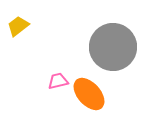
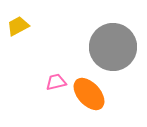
yellow trapezoid: rotated 10 degrees clockwise
pink trapezoid: moved 2 px left, 1 px down
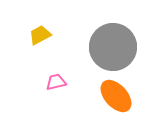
yellow trapezoid: moved 22 px right, 9 px down
orange ellipse: moved 27 px right, 2 px down
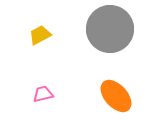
gray circle: moved 3 px left, 18 px up
pink trapezoid: moved 13 px left, 12 px down
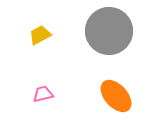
gray circle: moved 1 px left, 2 px down
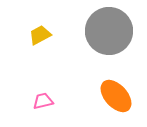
pink trapezoid: moved 7 px down
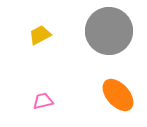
orange ellipse: moved 2 px right, 1 px up
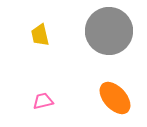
yellow trapezoid: rotated 75 degrees counterclockwise
orange ellipse: moved 3 px left, 3 px down
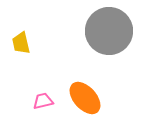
yellow trapezoid: moved 19 px left, 8 px down
orange ellipse: moved 30 px left
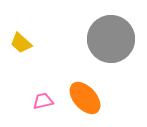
gray circle: moved 2 px right, 8 px down
yellow trapezoid: rotated 35 degrees counterclockwise
